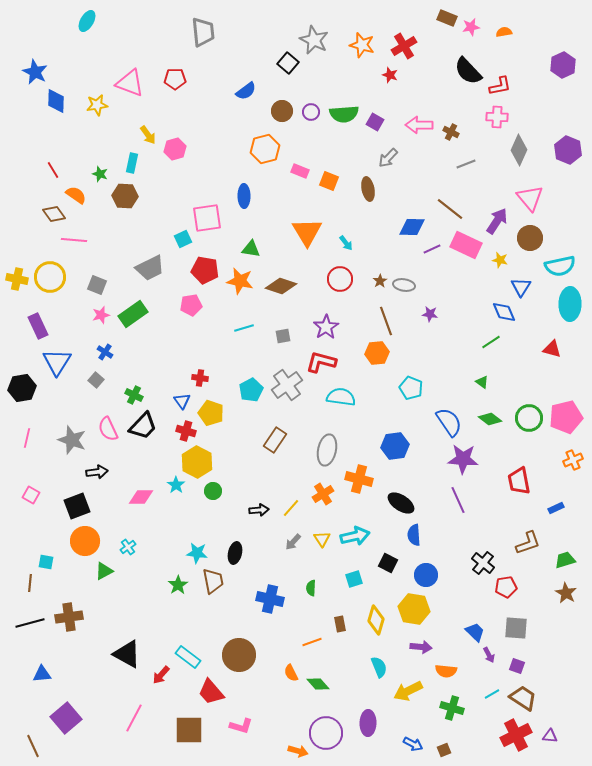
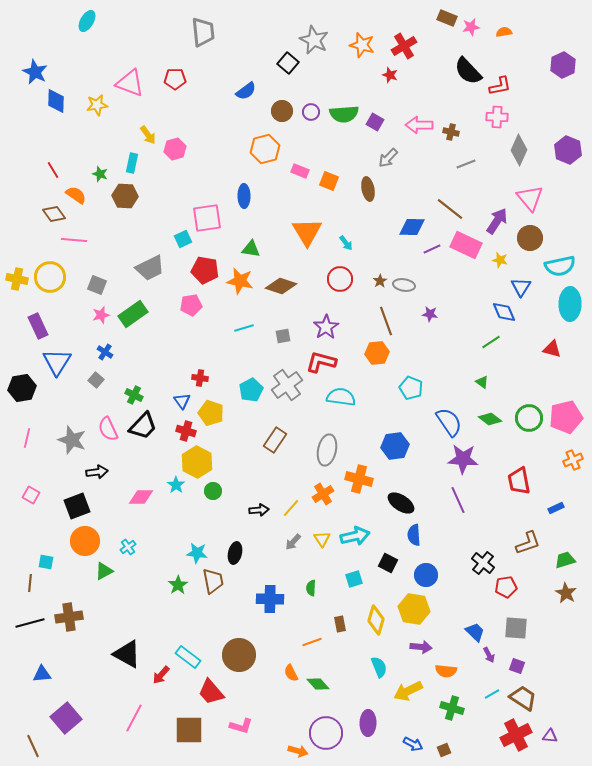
brown cross at (451, 132): rotated 14 degrees counterclockwise
blue cross at (270, 599): rotated 12 degrees counterclockwise
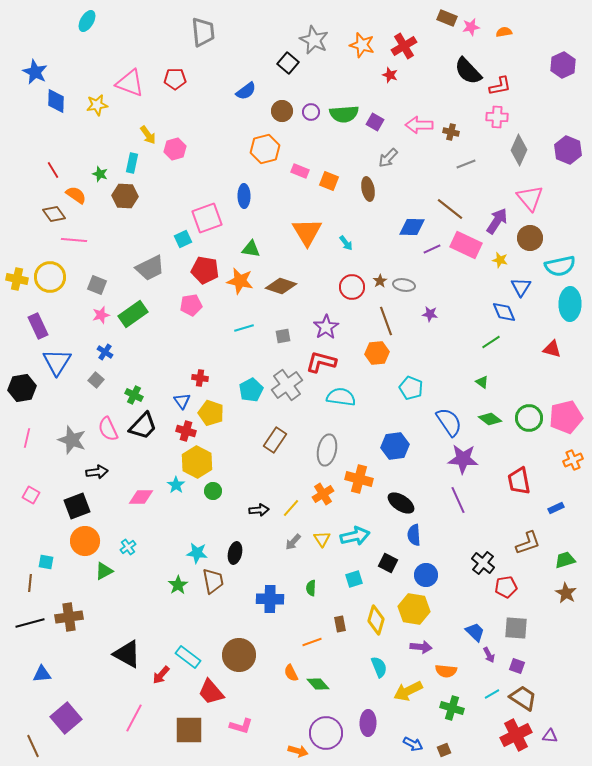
pink square at (207, 218): rotated 12 degrees counterclockwise
red circle at (340, 279): moved 12 px right, 8 px down
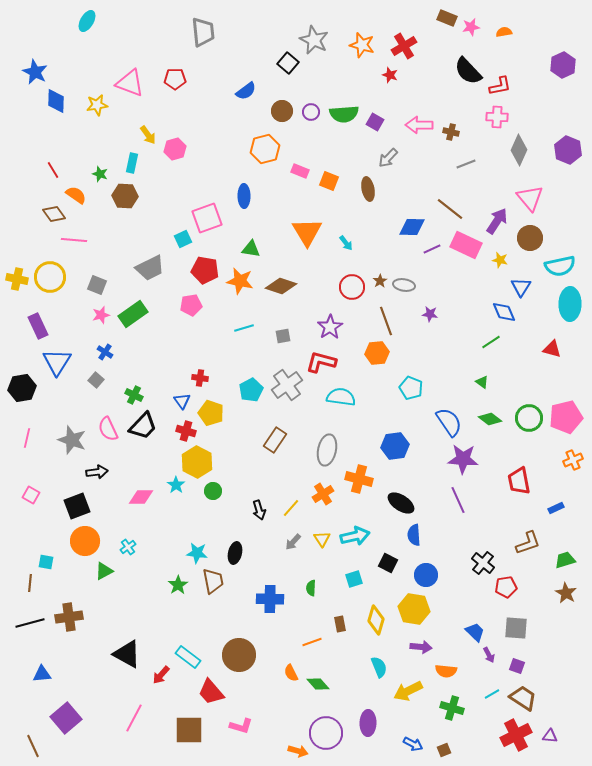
purple star at (326, 327): moved 4 px right
black arrow at (259, 510): rotated 78 degrees clockwise
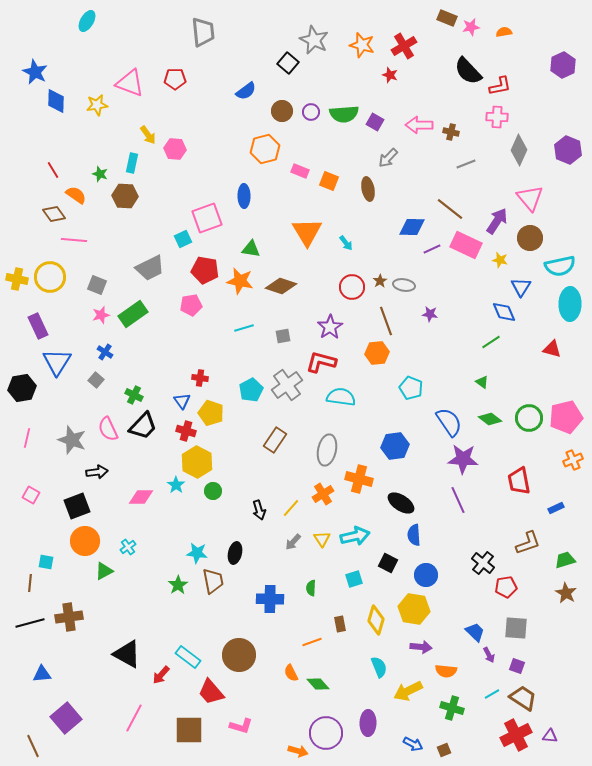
pink hexagon at (175, 149): rotated 20 degrees clockwise
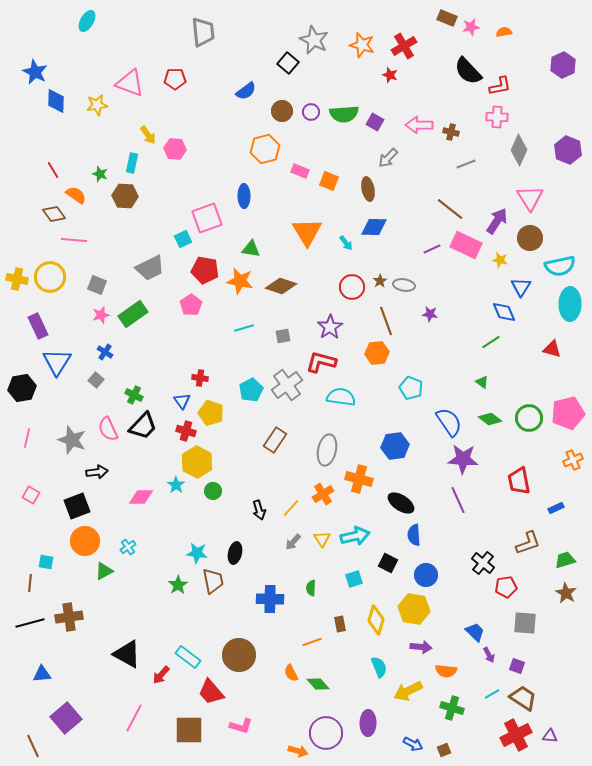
pink triangle at (530, 198): rotated 8 degrees clockwise
blue diamond at (412, 227): moved 38 px left
pink pentagon at (191, 305): rotated 25 degrees counterclockwise
pink pentagon at (566, 417): moved 2 px right, 4 px up
gray square at (516, 628): moved 9 px right, 5 px up
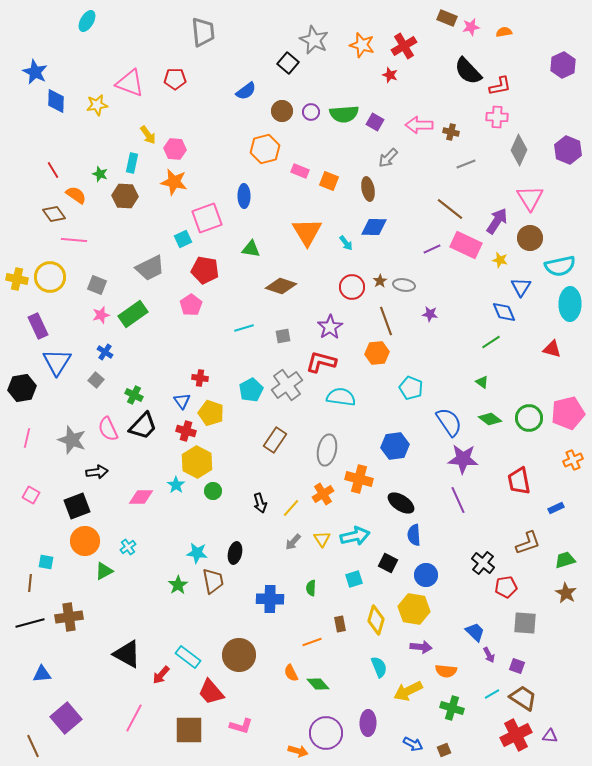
orange star at (240, 281): moved 66 px left, 99 px up
black arrow at (259, 510): moved 1 px right, 7 px up
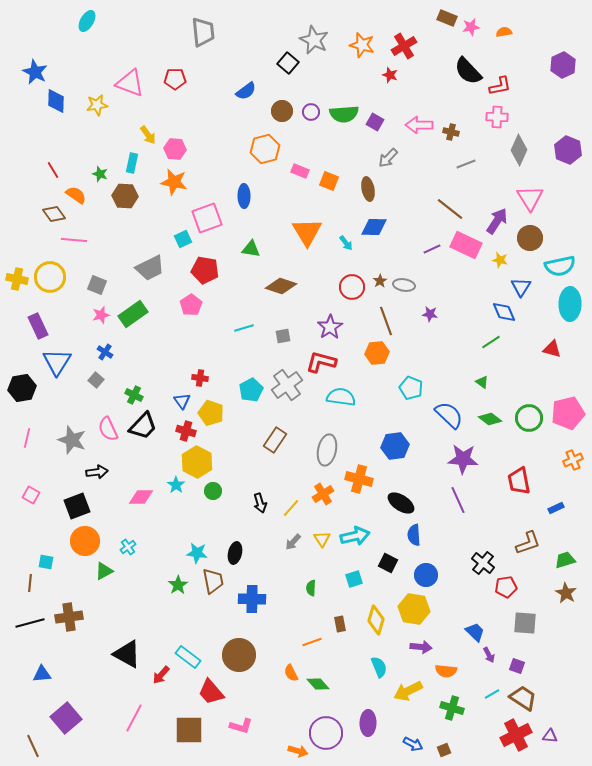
blue semicircle at (449, 422): moved 7 px up; rotated 12 degrees counterclockwise
blue cross at (270, 599): moved 18 px left
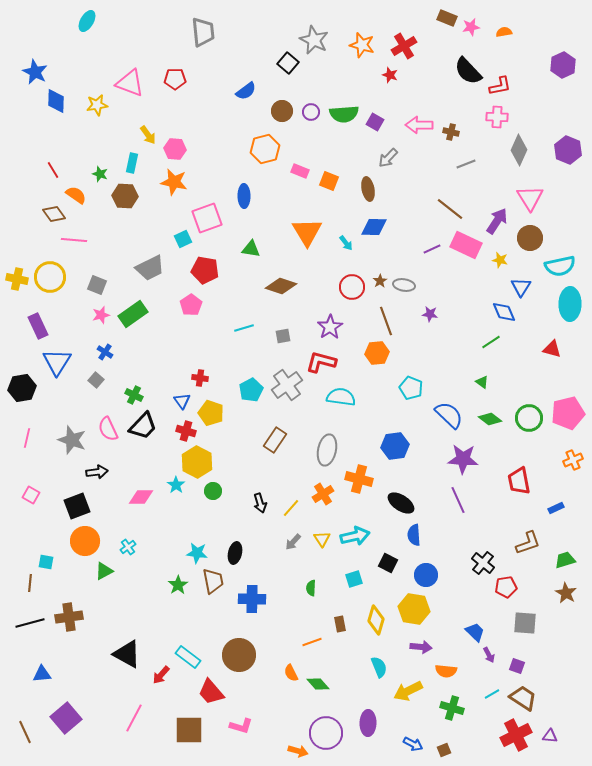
brown line at (33, 746): moved 8 px left, 14 px up
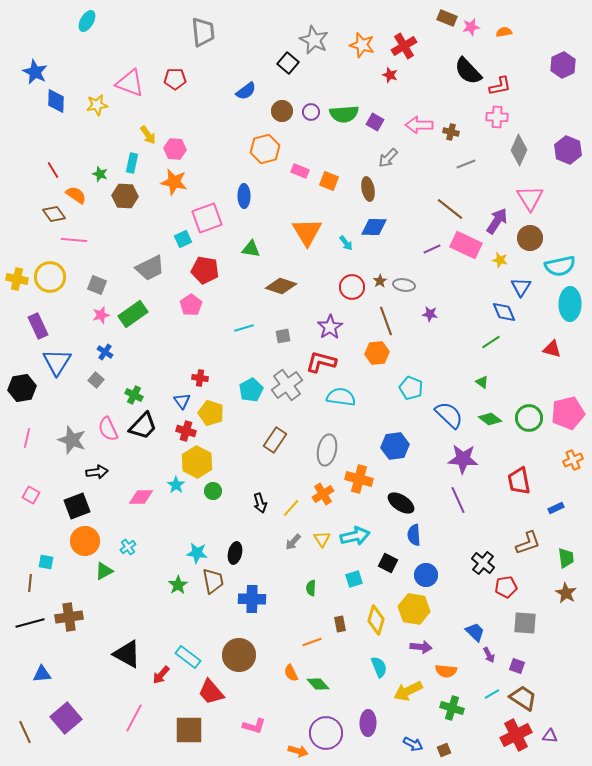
green trapezoid at (565, 560): moved 1 px right, 2 px up; rotated 100 degrees clockwise
pink L-shape at (241, 726): moved 13 px right
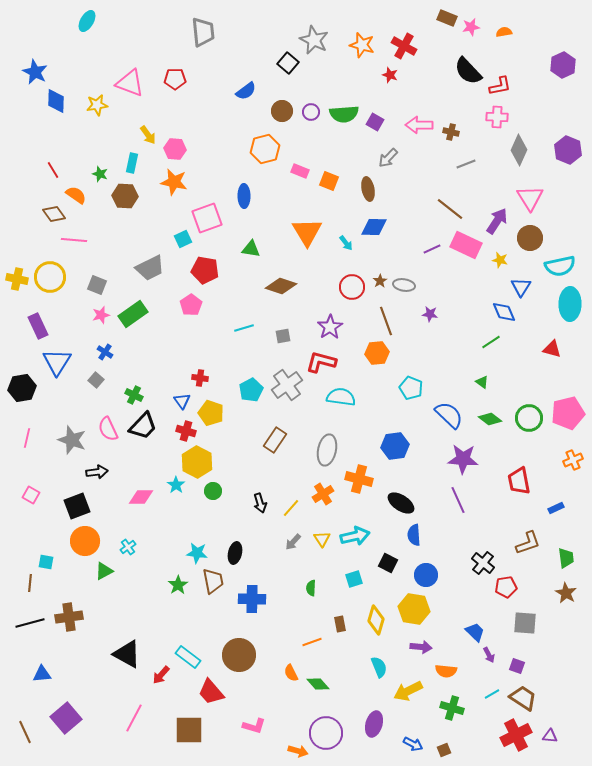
red cross at (404, 46): rotated 30 degrees counterclockwise
purple ellipse at (368, 723): moved 6 px right, 1 px down; rotated 15 degrees clockwise
